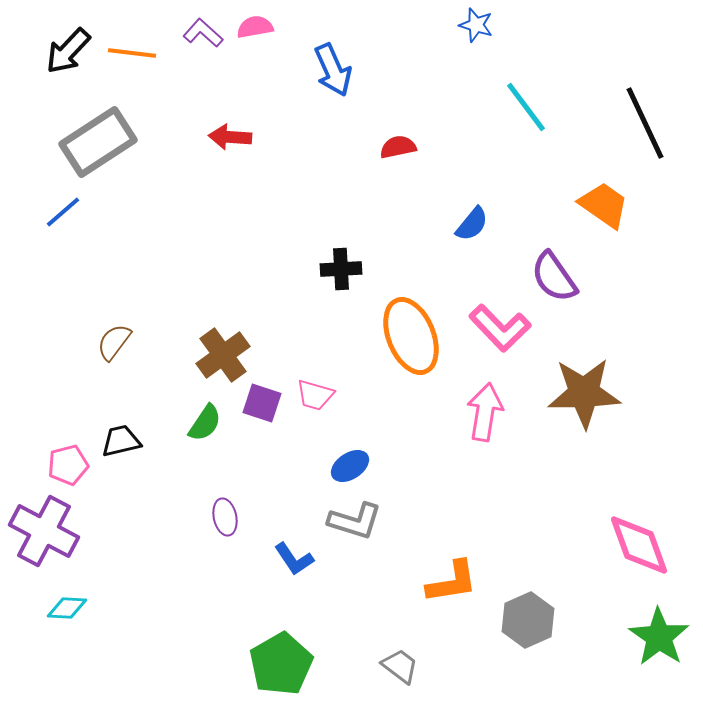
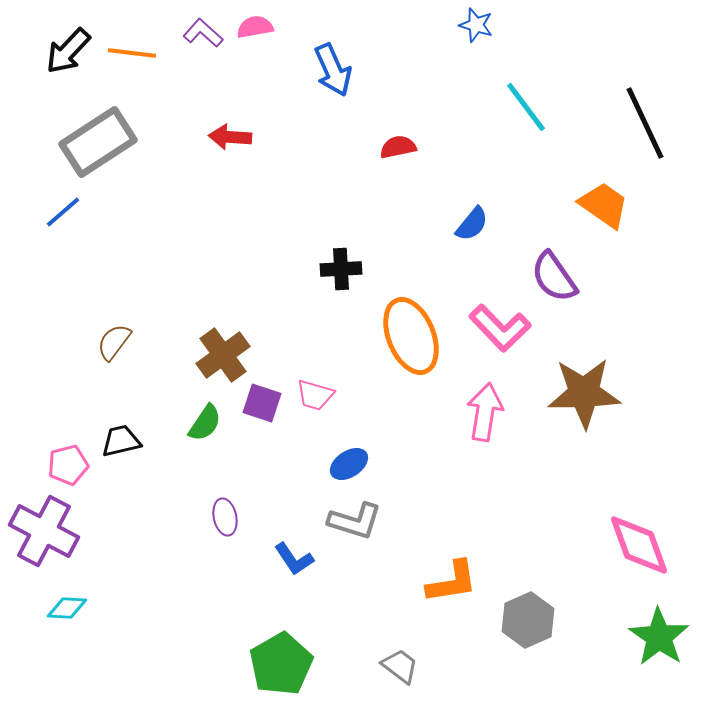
blue ellipse: moved 1 px left, 2 px up
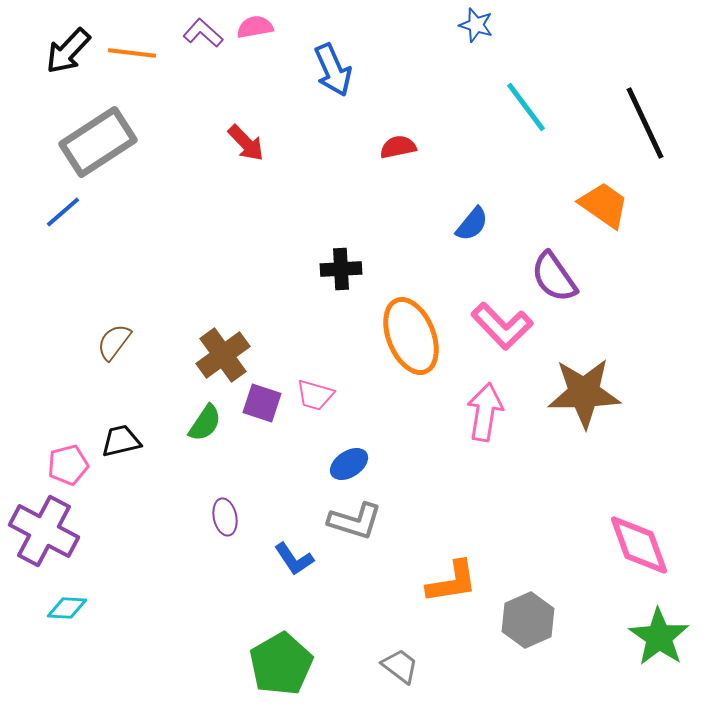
red arrow: moved 16 px right, 6 px down; rotated 138 degrees counterclockwise
pink L-shape: moved 2 px right, 2 px up
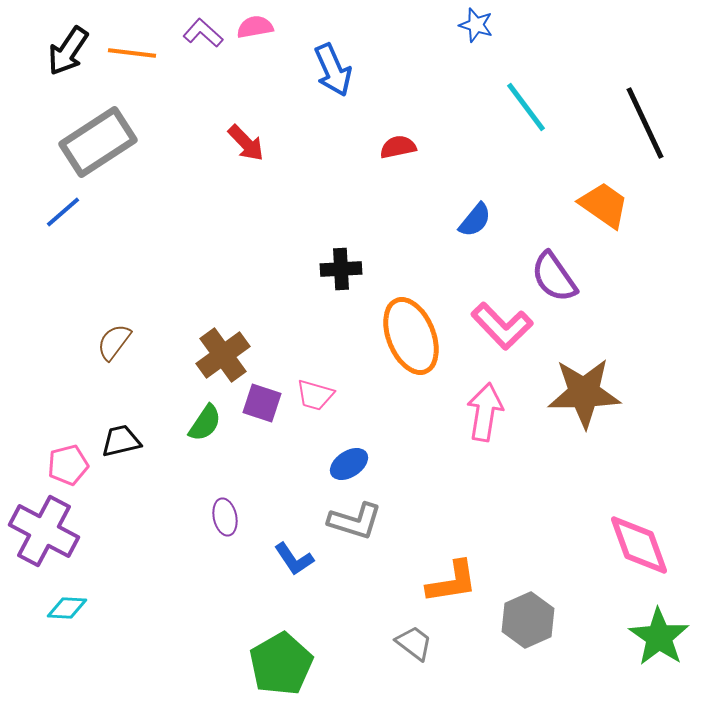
black arrow: rotated 9 degrees counterclockwise
blue semicircle: moved 3 px right, 4 px up
gray trapezoid: moved 14 px right, 23 px up
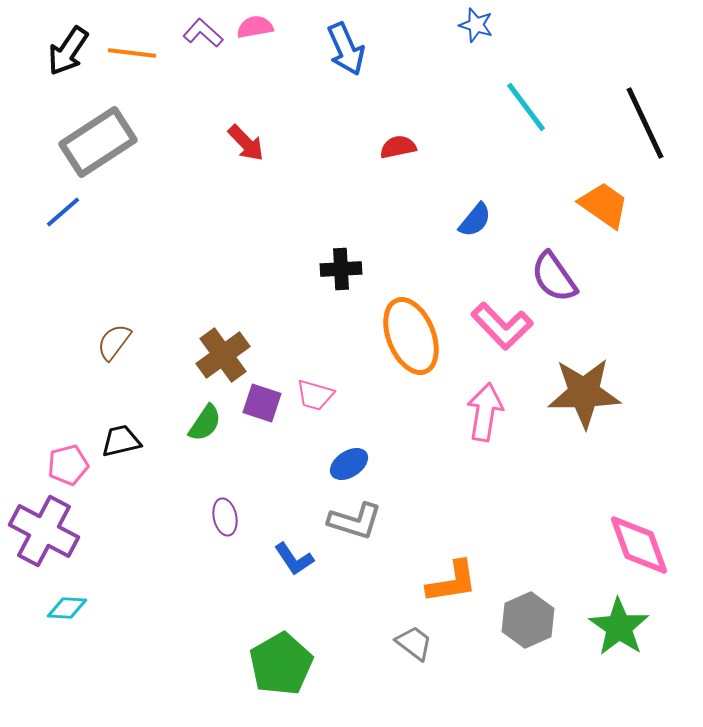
blue arrow: moved 13 px right, 21 px up
green star: moved 40 px left, 10 px up
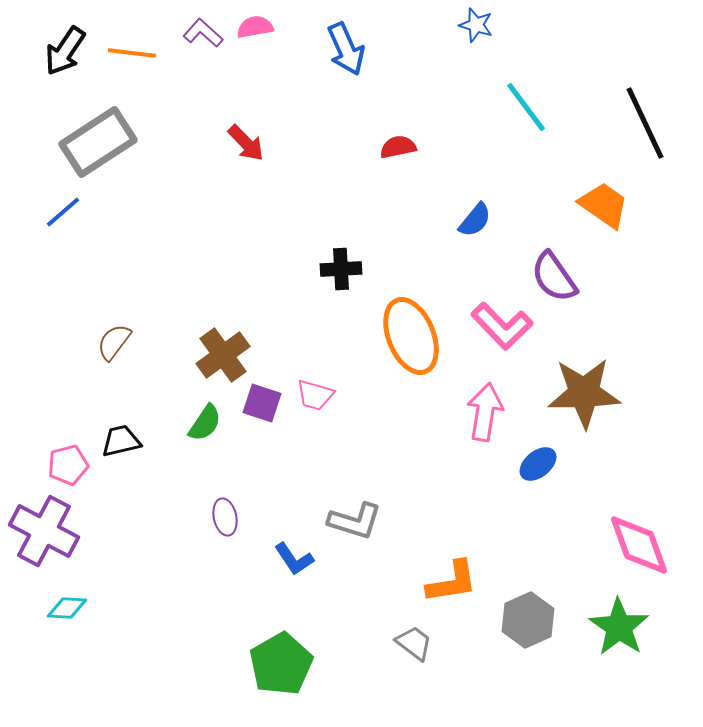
black arrow: moved 3 px left
blue ellipse: moved 189 px right; rotated 6 degrees counterclockwise
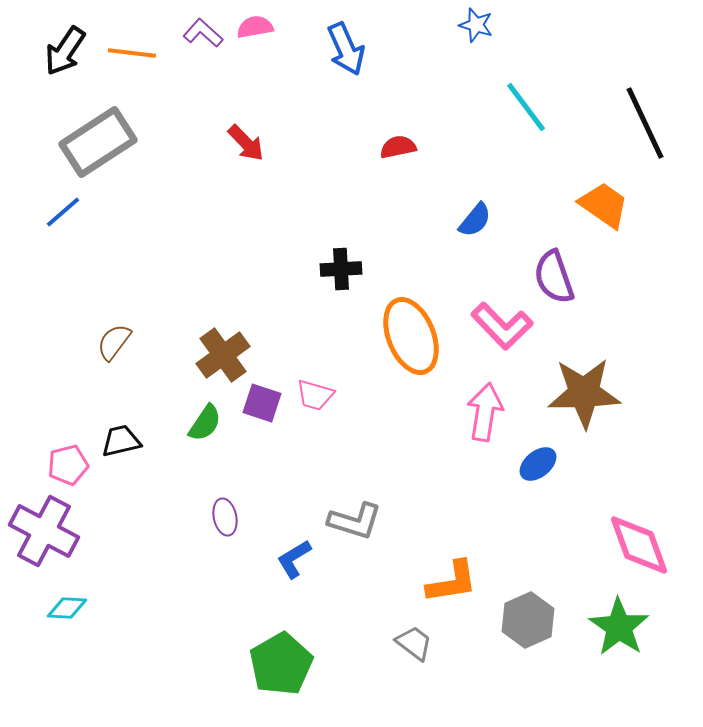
purple semicircle: rotated 16 degrees clockwise
blue L-shape: rotated 93 degrees clockwise
